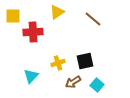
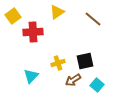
yellow square: rotated 35 degrees counterclockwise
brown arrow: moved 2 px up
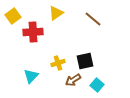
yellow triangle: moved 1 px left, 1 px down
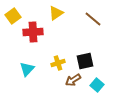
cyan triangle: moved 4 px left, 7 px up
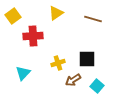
brown line: rotated 24 degrees counterclockwise
red cross: moved 4 px down
black square: moved 2 px right, 2 px up; rotated 12 degrees clockwise
cyan triangle: moved 4 px left, 4 px down
cyan square: moved 1 px down
